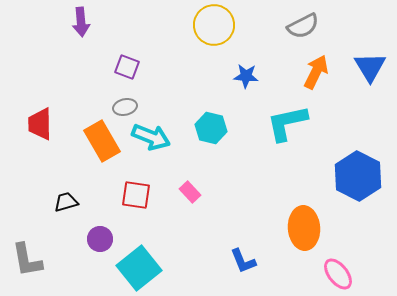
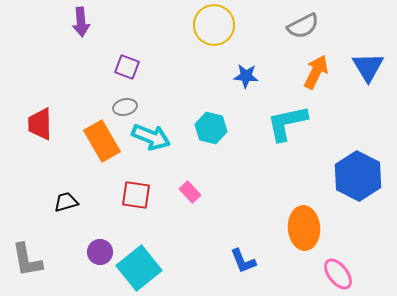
blue triangle: moved 2 px left
purple circle: moved 13 px down
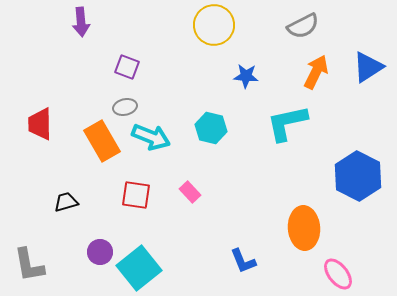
blue triangle: rotated 28 degrees clockwise
gray L-shape: moved 2 px right, 5 px down
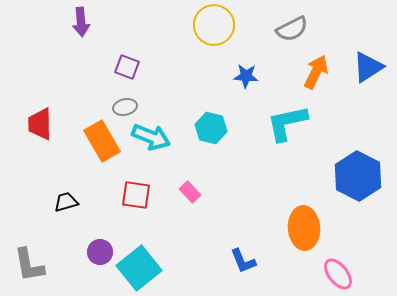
gray semicircle: moved 11 px left, 3 px down
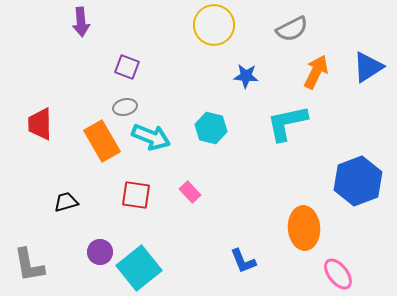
blue hexagon: moved 5 px down; rotated 12 degrees clockwise
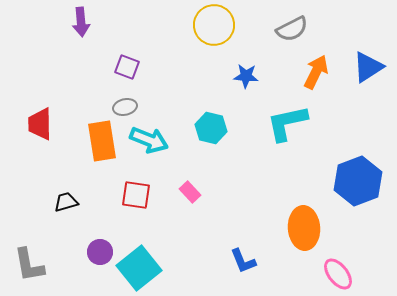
cyan arrow: moved 2 px left, 3 px down
orange rectangle: rotated 21 degrees clockwise
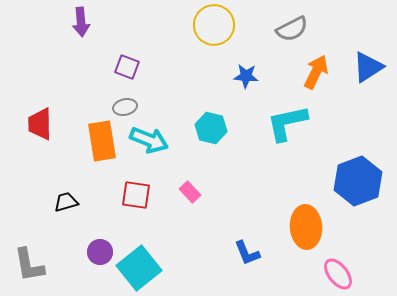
orange ellipse: moved 2 px right, 1 px up
blue L-shape: moved 4 px right, 8 px up
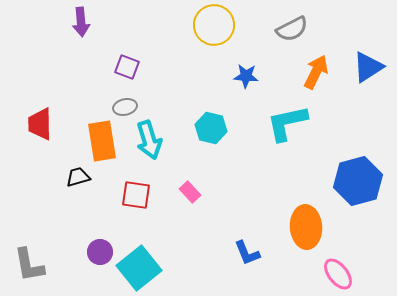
cyan arrow: rotated 51 degrees clockwise
blue hexagon: rotated 6 degrees clockwise
black trapezoid: moved 12 px right, 25 px up
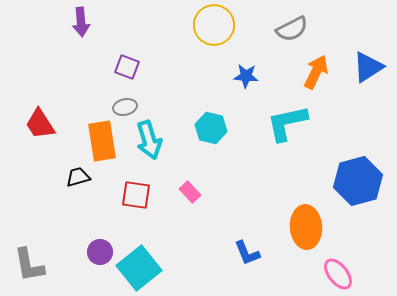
red trapezoid: rotated 32 degrees counterclockwise
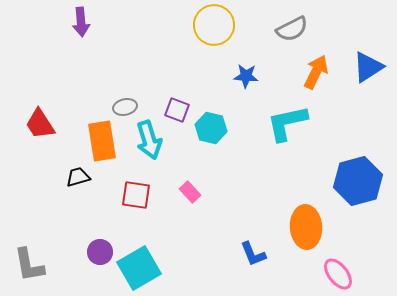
purple square: moved 50 px right, 43 px down
blue L-shape: moved 6 px right, 1 px down
cyan square: rotated 9 degrees clockwise
